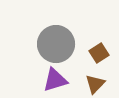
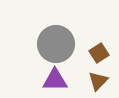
purple triangle: rotated 16 degrees clockwise
brown triangle: moved 3 px right, 3 px up
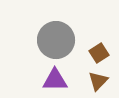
gray circle: moved 4 px up
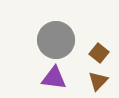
brown square: rotated 18 degrees counterclockwise
purple triangle: moved 1 px left, 2 px up; rotated 8 degrees clockwise
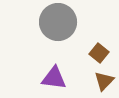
gray circle: moved 2 px right, 18 px up
brown triangle: moved 6 px right
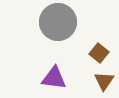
brown triangle: rotated 10 degrees counterclockwise
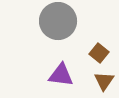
gray circle: moved 1 px up
purple triangle: moved 7 px right, 3 px up
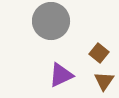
gray circle: moved 7 px left
purple triangle: rotated 32 degrees counterclockwise
